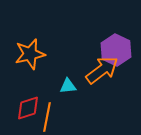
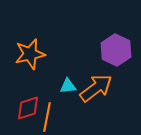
orange arrow: moved 6 px left, 18 px down
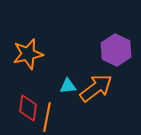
orange star: moved 2 px left
red diamond: rotated 64 degrees counterclockwise
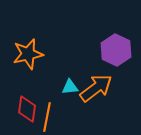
cyan triangle: moved 2 px right, 1 px down
red diamond: moved 1 px left, 1 px down
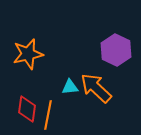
orange arrow: rotated 100 degrees counterclockwise
orange line: moved 1 px right, 2 px up
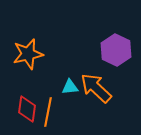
orange line: moved 3 px up
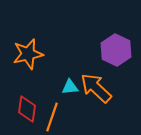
orange line: moved 4 px right, 5 px down; rotated 8 degrees clockwise
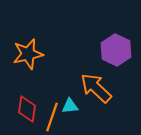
cyan triangle: moved 19 px down
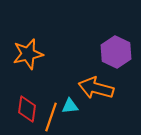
purple hexagon: moved 2 px down
orange arrow: rotated 28 degrees counterclockwise
orange line: moved 1 px left
